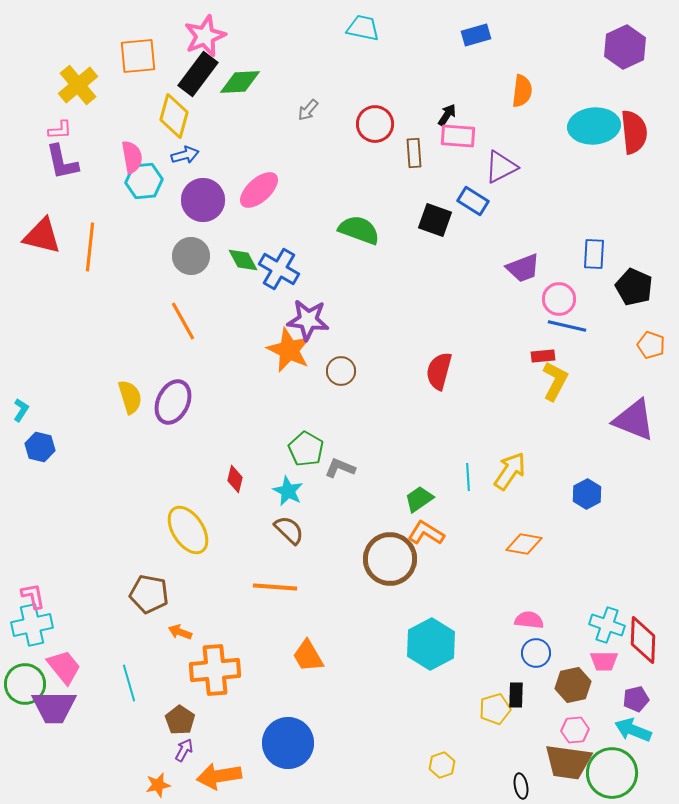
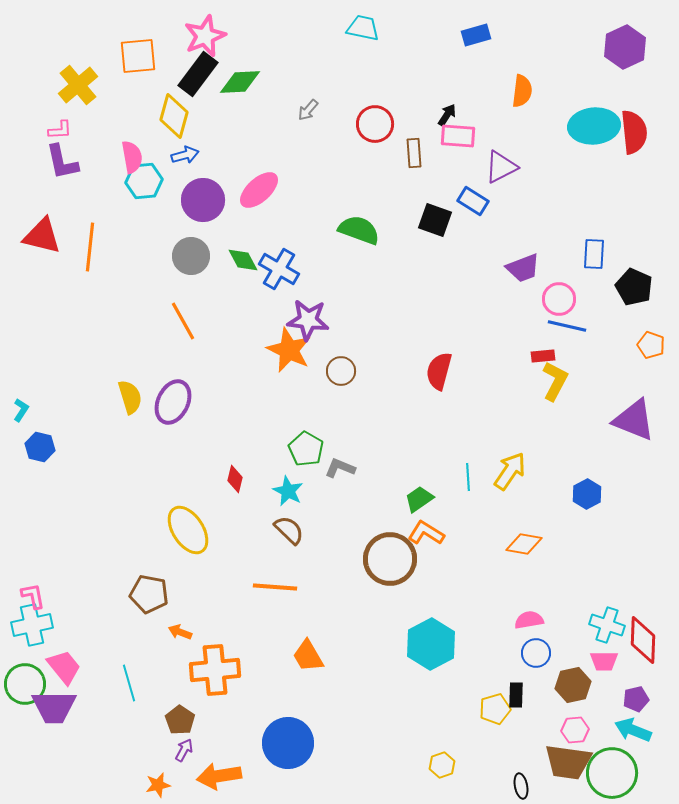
pink semicircle at (529, 620): rotated 16 degrees counterclockwise
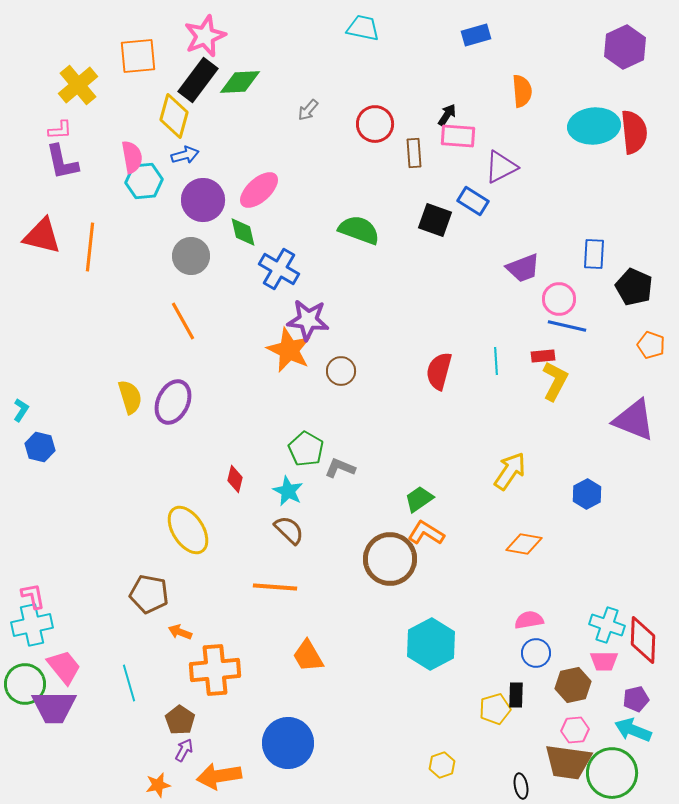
black rectangle at (198, 74): moved 6 px down
orange semicircle at (522, 91): rotated 12 degrees counterclockwise
green diamond at (243, 260): moved 28 px up; rotated 16 degrees clockwise
cyan line at (468, 477): moved 28 px right, 116 px up
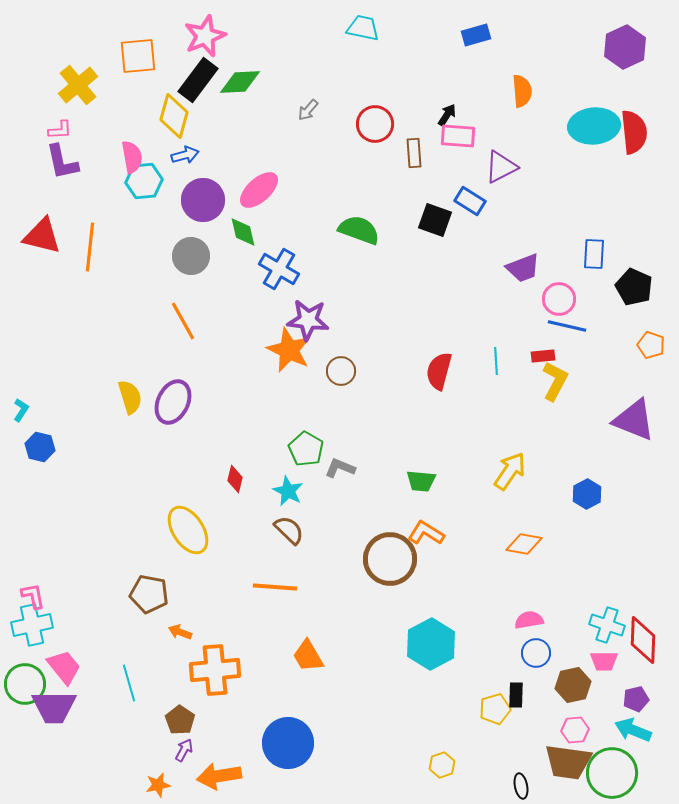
blue rectangle at (473, 201): moved 3 px left
green trapezoid at (419, 499): moved 2 px right, 18 px up; rotated 140 degrees counterclockwise
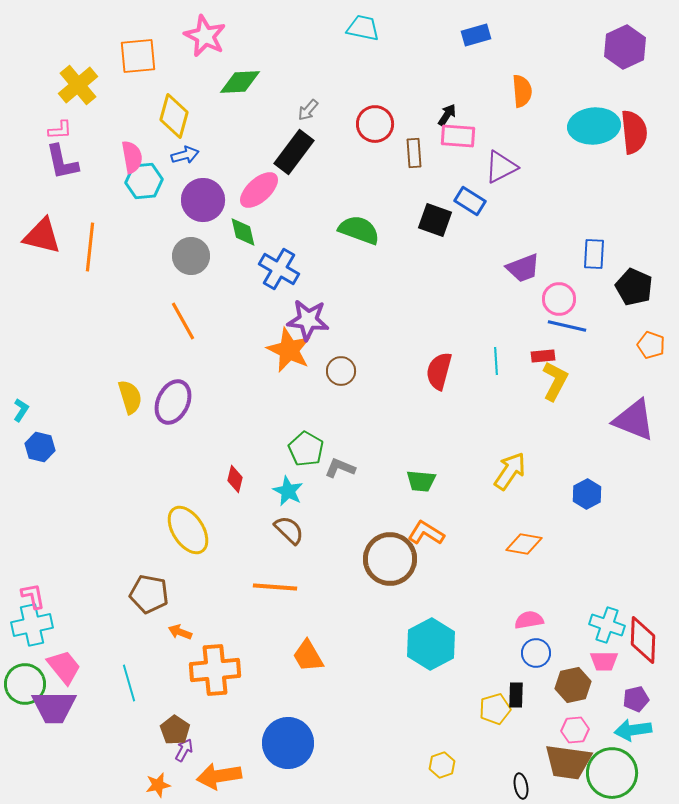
pink star at (205, 36): rotated 24 degrees counterclockwise
black rectangle at (198, 80): moved 96 px right, 72 px down
brown pentagon at (180, 720): moved 5 px left, 10 px down
cyan arrow at (633, 730): rotated 30 degrees counterclockwise
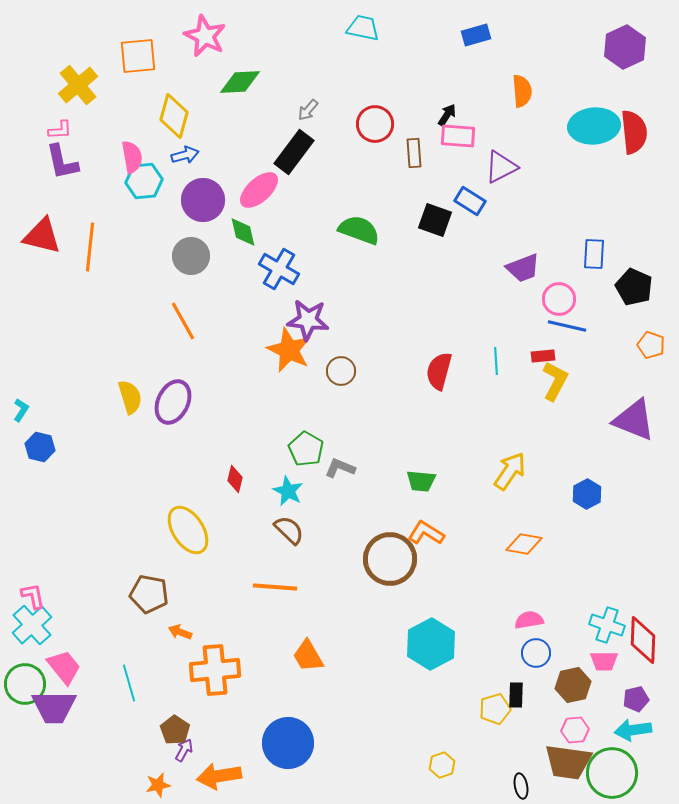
cyan cross at (32, 625): rotated 30 degrees counterclockwise
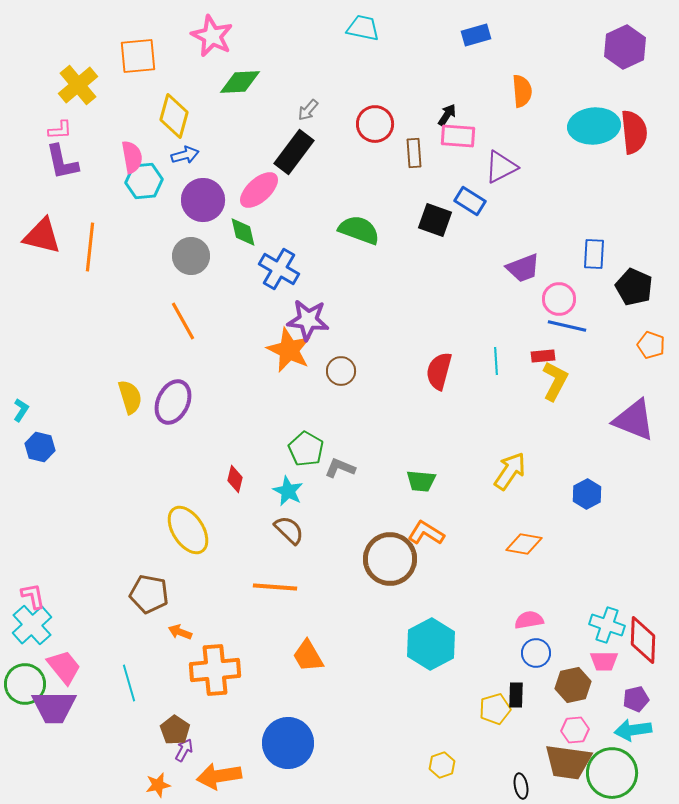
pink star at (205, 36): moved 7 px right
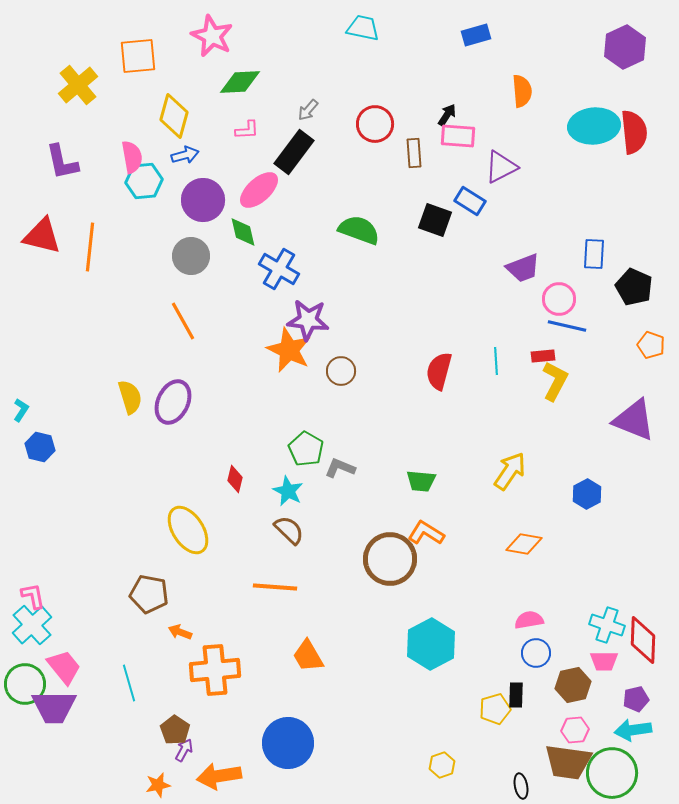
pink L-shape at (60, 130): moved 187 px right
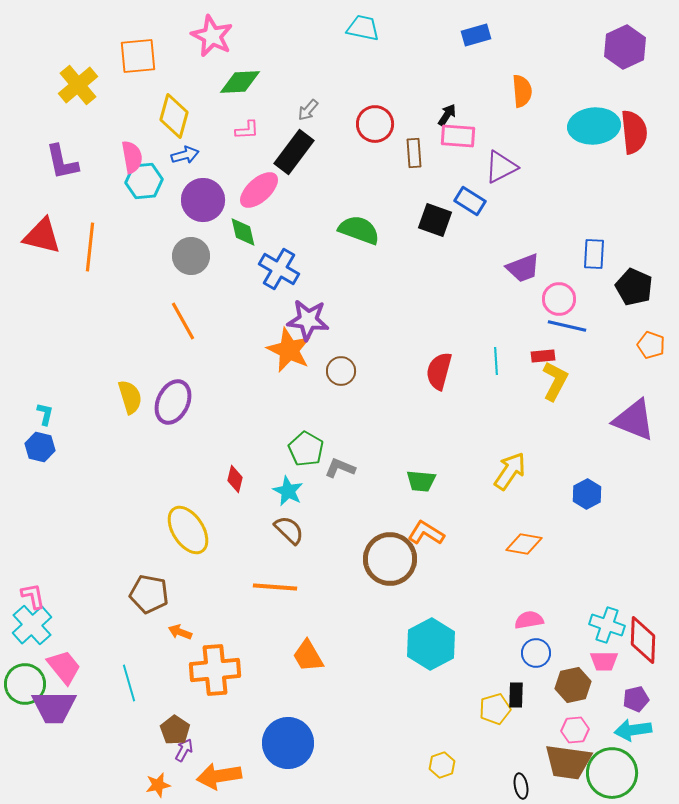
cyan L-shape at (21, 410): moved 24 px right, 4 px down; rotated 20 degrees counterclockwise
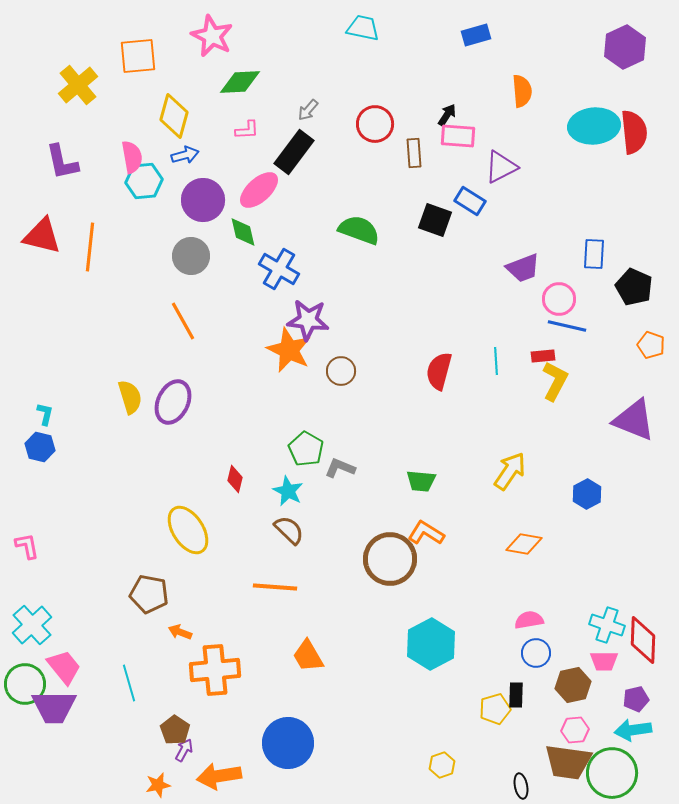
pink L-shape at (33, 596): moved 6 px left, 50 px up
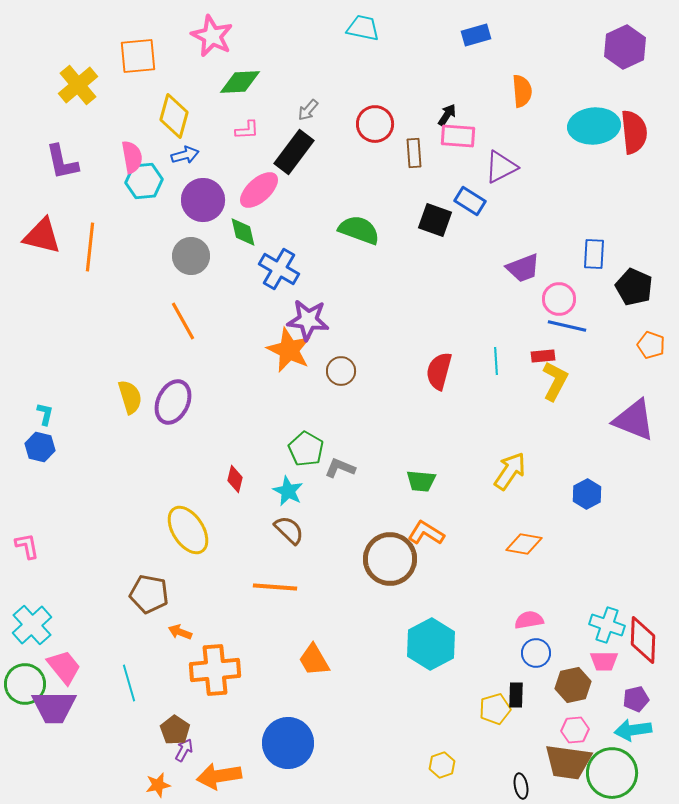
orange trapezoid at (308, 656): moved 6 px right, 4 px down
